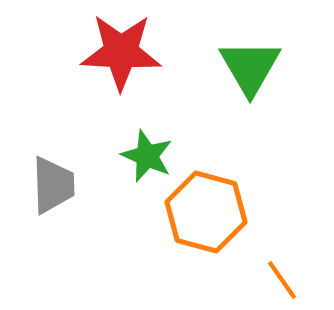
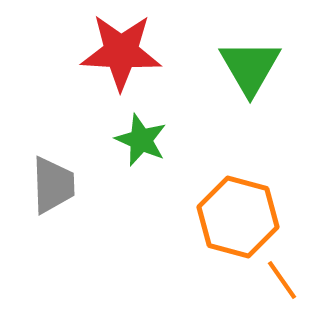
green star: moved 6 px left, 16 px up
orange hexagon: moved 32 px right, 5 px down
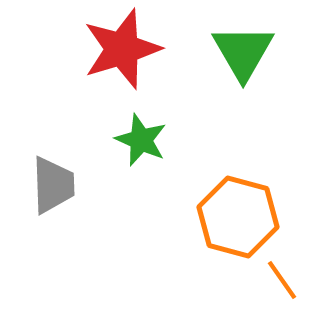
red star: moved 1 px right, 3 px up; rotated 20 degrees counterclockwise
green triangle: moved 7 px left, 15 px up
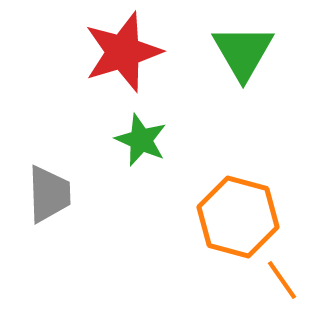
red star: moved 1 px right, 3 px down
gray trapezoid: moved 4 px left, 9 px down
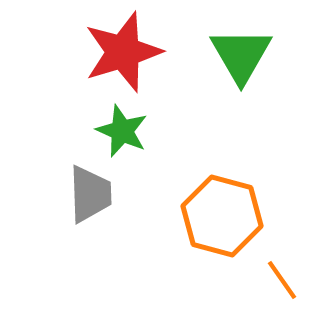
green triangle: moved 2 px left, 3 px down
green star: moved 19 px left, 9 px up
gray trapezoid: moved 41 px right
orange hexagon: moved 16 px left, 1 px up
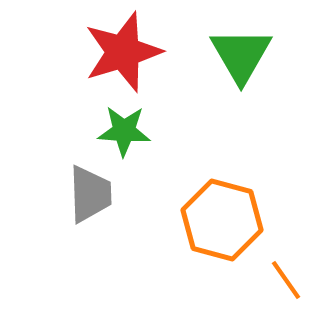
green star: moved 2 px right; rotated 20 degrees counterclockwise
orange hexagon: moved 4 px down
orange line: moved 4 px right
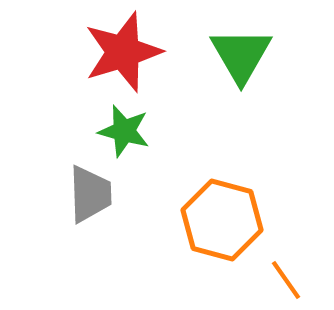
green star: rotated 12 degrees clockwise
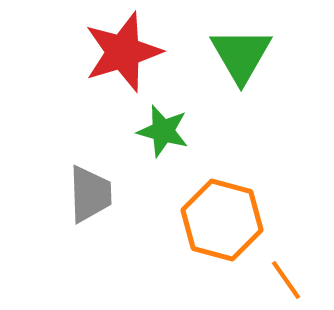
green star: moved 39 px right
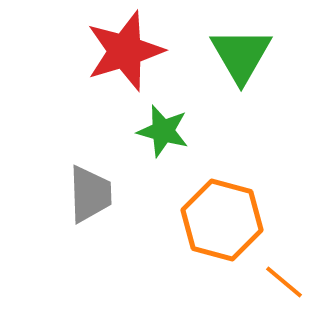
red star: moved 2 px right, 1 px up
orange line: moved 2 px left, 2 px down; rotated 15 degrees counterclockwise
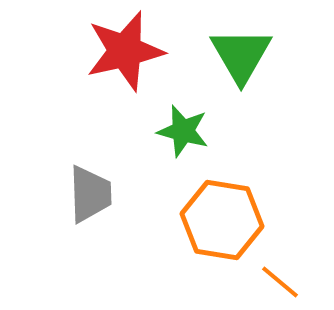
red star: rotated 4 degrees clockwise
green star: moved 20 px right
orange hexagon: rotated 6 degrees counterclockwise
orange line: moved 4 px left
